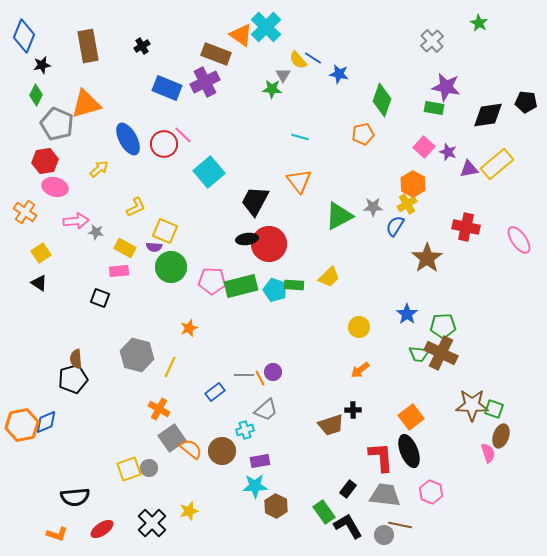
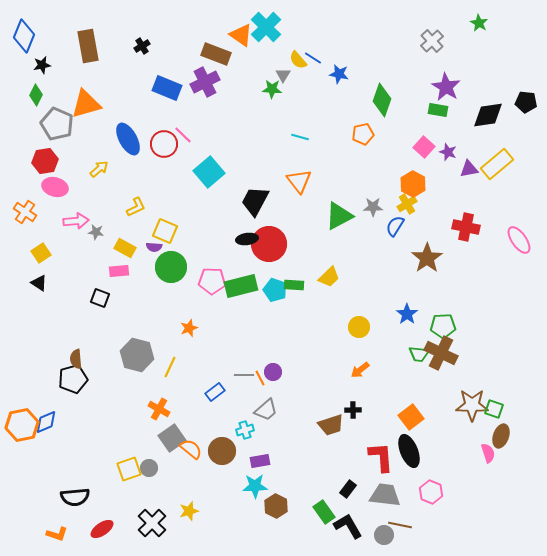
purple star at (446, 87): rotated 20 degrees clockwise
green rectangle at (434, 108): moved 4 px right, 2 px down
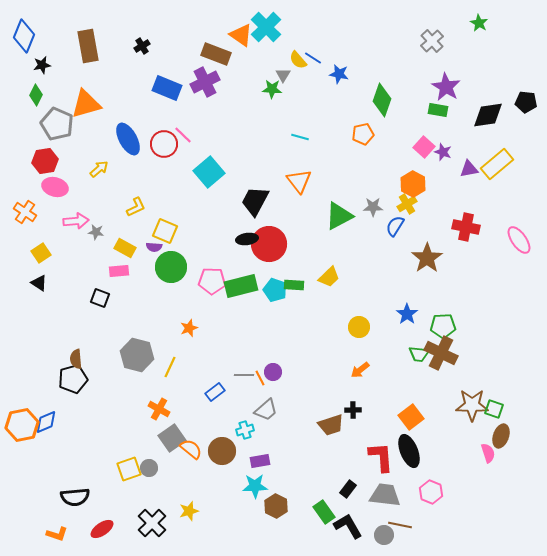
purple star at (448, 152): moved 5 px left
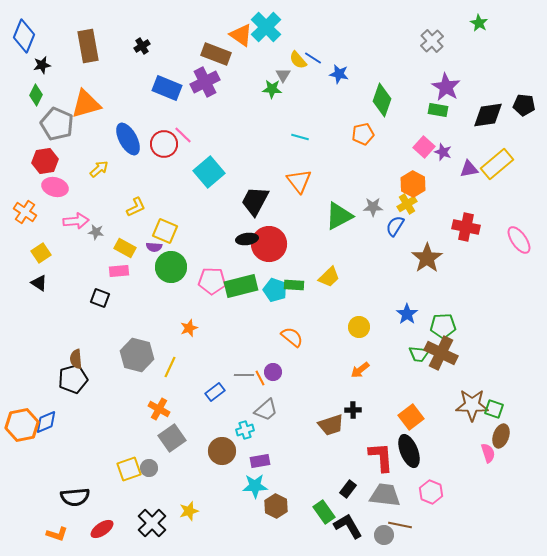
black pentagon at (526, 102): moved 2 px left, 3 px down
orange semicircle at (191, 449): moved 101 px right, 112 px up
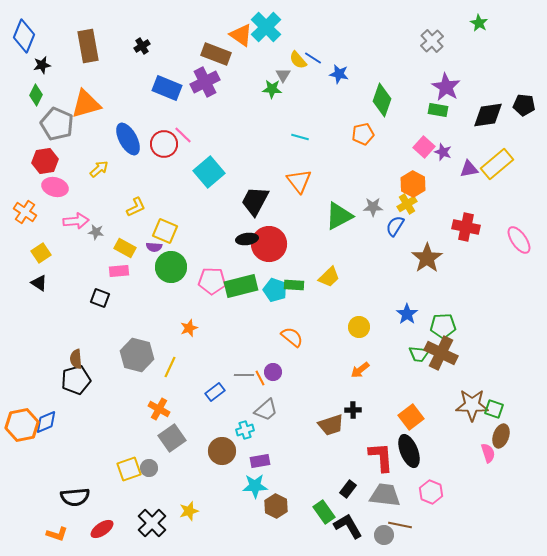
black pentagon at (73, 379): moved 3 px right, 1 px down
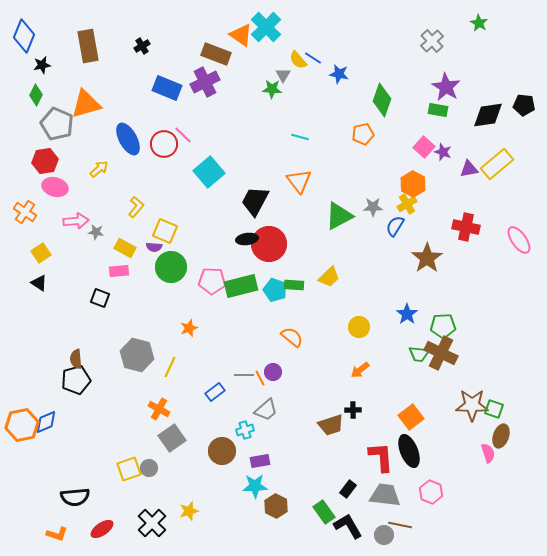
yellow L-shape at (136, 207): rotated 25 degrees counterclockwise
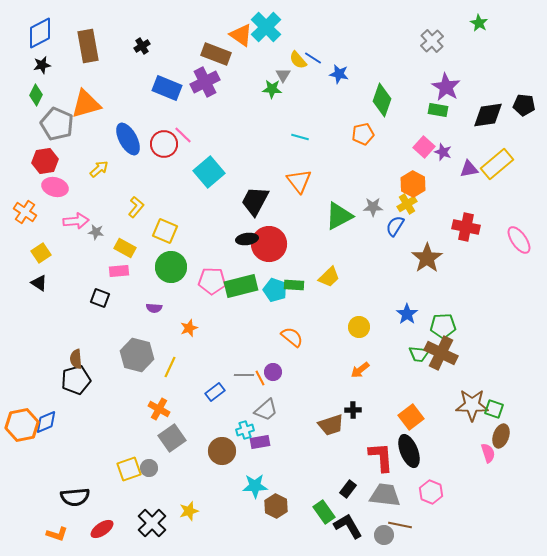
blue diamond at (24, 36): moved 16 px right, 3 px up; rotated 40 degrees clockwise
purple semicircle at (154, 247): moved 61 px down
purple rectangle at (260, 461): moved 19 px up
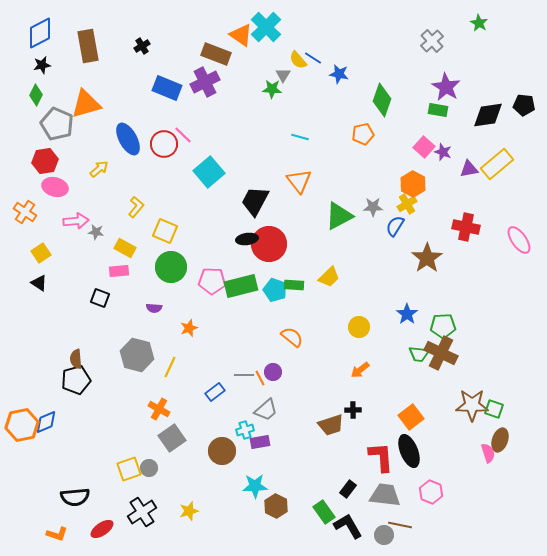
brown ellipse at (501, 436): moved 1 px left, 4 px down
black cross at (152, 523): moved 10 px left, 11 px up; rotated 12 degrees clockwise
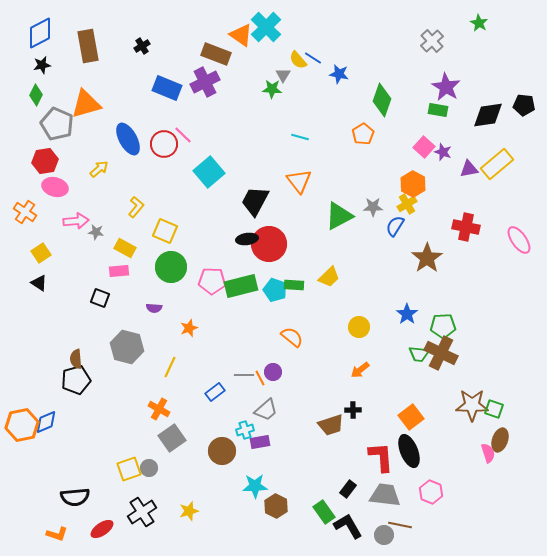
orange pentagon at (363, 134): rotated 20 degrees counterclockwise
gray hexagon at (137, 355): moved 10 px left, 8 px up
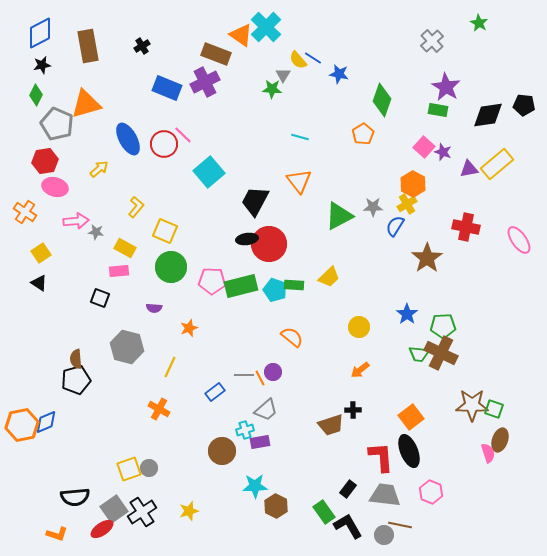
gray square at (172, 438): moved 58 px left, 71 px down
